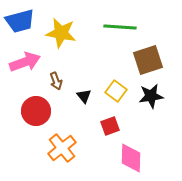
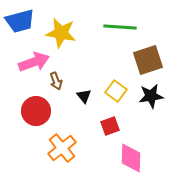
pink arrow: moved 9 px right
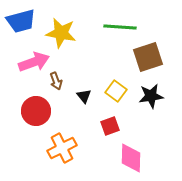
blue trapezoid: moved 1 px right
brown square: moved 3 px up
orange cross: rotated 12 degrees clockwise
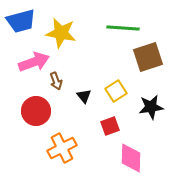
green line: moved 3 px right, 1 px down
yellow square: rotated 20 degrees clockwise
black star: moved 11 px down
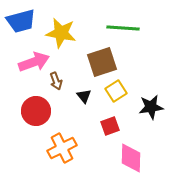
brown square: moved 46 px left, 5 px down
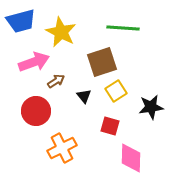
yellow star: moved 1 px up; rotated 16 degrees clockwise
brown arrow: rotated 102 degrees counterclockwise
red square: rotated 36 degrees clockwise
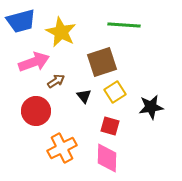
green line: moved 1 px right, 3 px up
yellow square: moved 1 px left, 1 px down
pink diamond: moved 24 px left
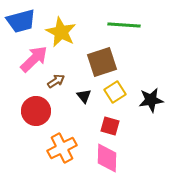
pink arrow: moved 3 px up; rotated 24 degrees counterclockwise
black star: moved 7 px up
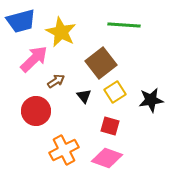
brown square: moved 1 px left, 1 px down; rotated 20 degrees counterclockwise
orange cross: moved 2 px right, 2 px down
pink diamond: rotated 72 degrees counterclockwise
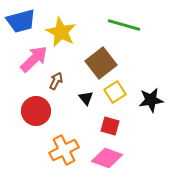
green line: rotated 12 degrees clockwise
brown arrow: rotated 30 degrees counterclockwise
black triangle: moved 2 px right, 2 px down
